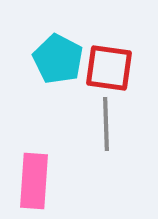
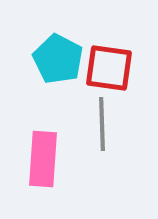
gray line: moved 4 px left
pink rectangle: moved 9 px right, 22 px up
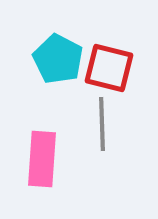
red square: rotated 6 degrees clockwise
pink rectangle: moved 1 px left
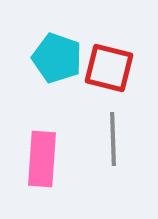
cyan pentagon: moved 1 px left, 1 px up; rotated 9 degrees counterclockwise
gray line: moved 11 px right, 15 px down
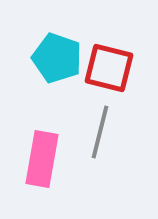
gray line: moved 13 px left, 7 px up; rotated 16 degrees clockwise
pink rectangle: rotated 6 degrees clockwise
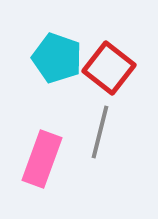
red square: rotated 24 degrees clockwise
pink rectangle: rotated 10 degrees clockwise
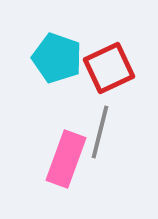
red square: rotated 27 degrees clockwise
pink rectangle: moved 24 px right
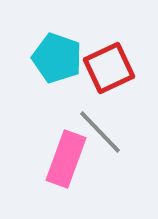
gray line: rotated 58 degrees counterclockwise
